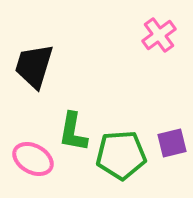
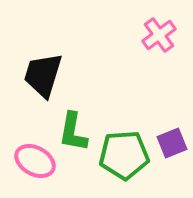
black trapezoid: moved 9 px right, 9 px down
purple square: rotated 8 degrees counterclockwise
green pentagon: moved 3 px right
pink ellipse: moved 2 px right, 2 px down
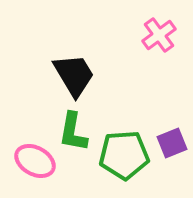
black trapezoid: moved 31 px right; rotated 132 degrees clockwise
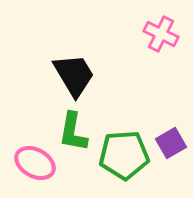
pink cross: moved 2 px right, 1 px up; rotated 28 degrees counterclockwise
purple square: moved 1 px left; rotated 8 degrees counterclockwise
pink ellipse: moved 2 px down
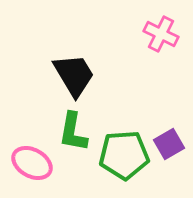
purple square: moved 2 px left, 1 px down
pink ellipse: moved 3 px left
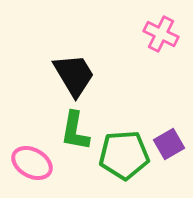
green L-shape: moved 2 px right, 1 px up
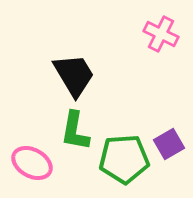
green pentagon: moved 4 px down
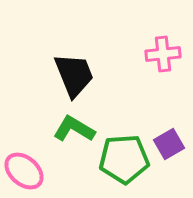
pink cross: moved 2 px right, 20 px down; rotated 32 degrees counterclockwise
black trapezoid: rotated 9 degrees clockwise
green L-shape: moved 1 px left, 2 px up; rotated 111 degrees clockwise
pink ellipse: moved 8 px left, 8 px down; rotated 12 degrees clockwise
